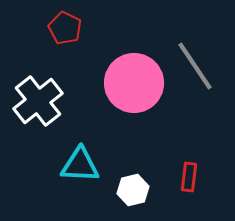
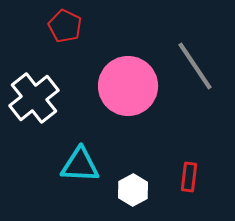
red pentagon: moved 2 px up
pink circle: moved 6 px left, 3 px down
white cross: moved 4 px left, 3 px up
white hexagon: rotated 16 degrees counterclockwise
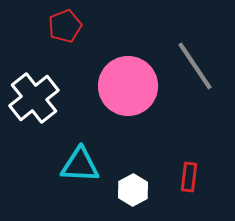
red pentagon: rotated 24 degrees clockwise
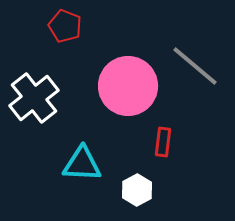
red pentagon: rotated 28 degrees counterclockwise
gray line: rotated 16 degrees counterclockwise
cyan triangle: moved 2 px right, 1 px up
red rectangle: moved 26 px left, 35 px up
white hexagon: moved 4 px right
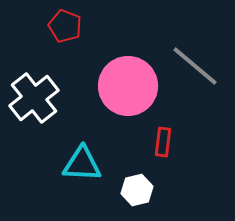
white hexagon: rotated 16 degrees clockwise
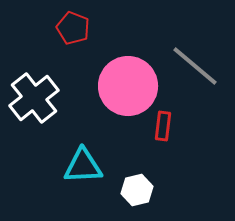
red pentagon: moved 8 px right, 2 px down
red rectangle: moved 16 px up
cyan triangle: moved 1 px right, 2 px down; rotated 6 degrees counterclockwise
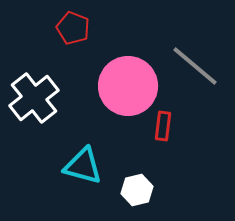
cyan triangle: rotated 18 degrees clockwise
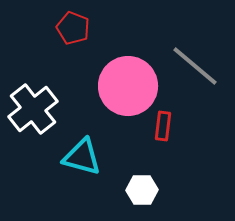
white cross: moved 1 px left, 11 px down
cyan triangle: moved 1 px left, 9 px up
white hexagon: moved 5 px right; rotated 12 degrees clockwise
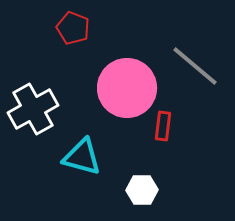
pink circle: moved 1 px left, 2 px down
white cross: rotated 9 degrees clockwise
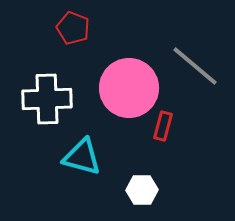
pink circle: moved 2 px right
white cross: moved 14 px right, 10 px up; rotated 27 degrees clockwise
red rectangle: rotated 8 degrees clockwise
